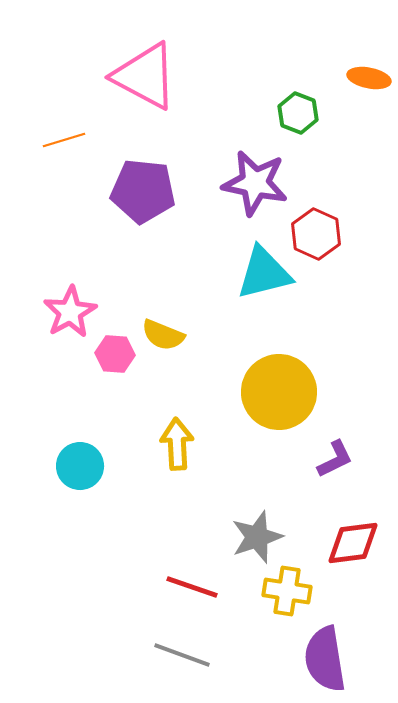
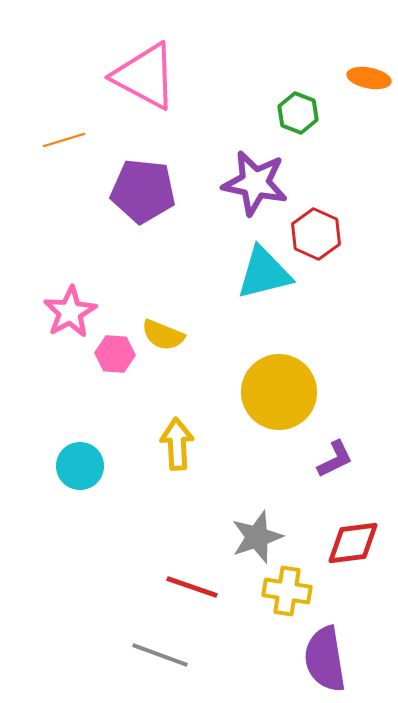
gray line: moved 22 px left
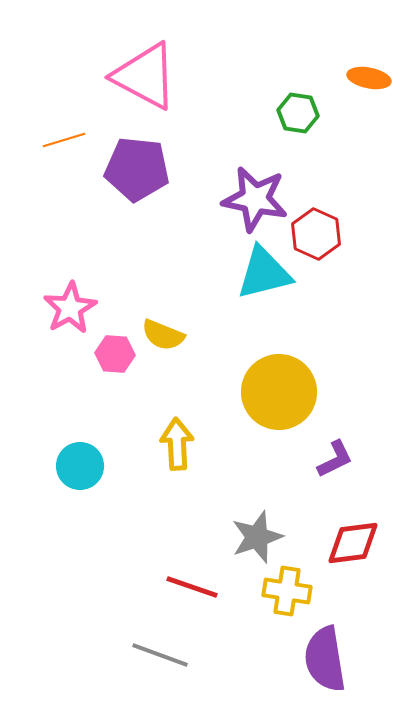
green hexagon: rotated 12 degrees counterclockwise
purple star: moved 16 px down
purple pentagon: moved 6 px left, 22 px up
pink star: moved 4 px up
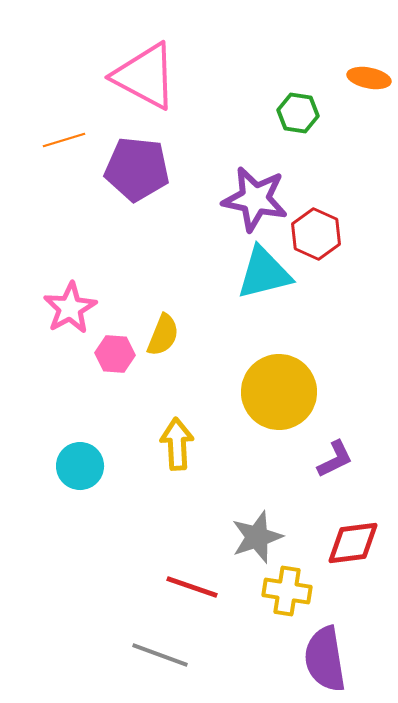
yellow semicircle: rotated 90 degrees counterclockwise
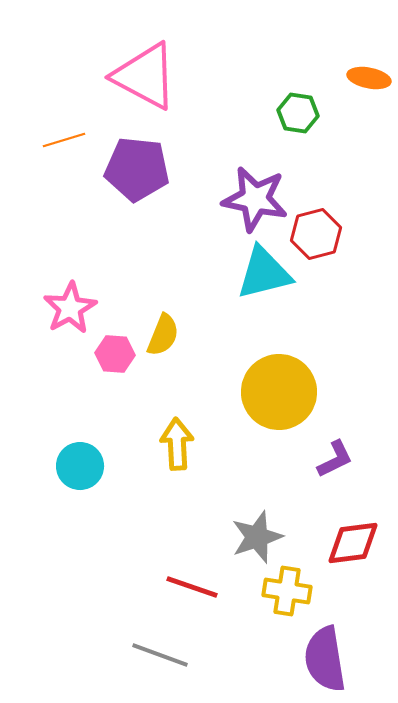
red hexagon: rotated 21 degrees clockwise
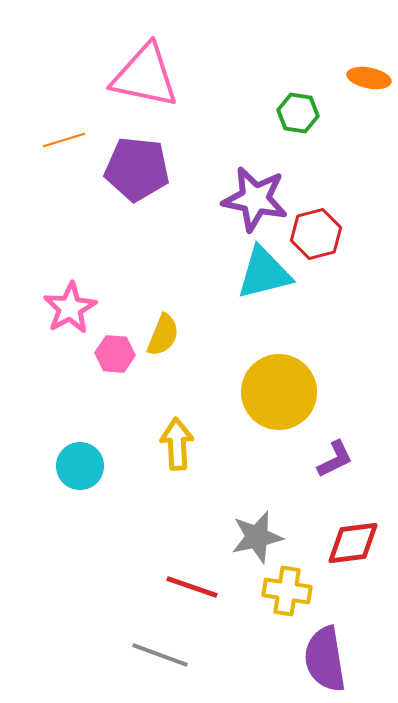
pink triangle: rotated 16 degrees counterclockwise
gray star: rotated 6 degrees clockwise
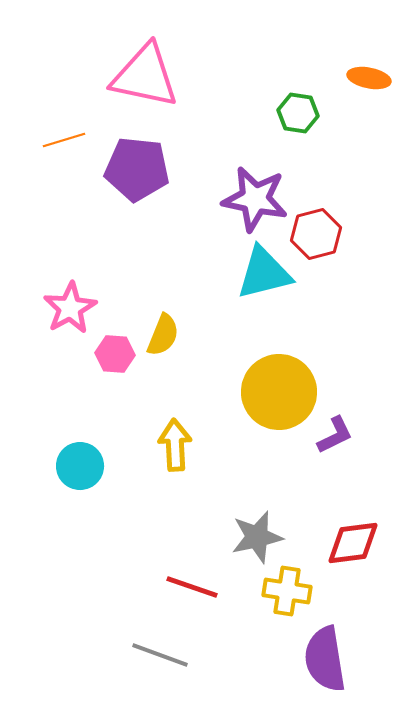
yellow arrow: moved 2 px left, 1 px down
purple L-shape: moved 24 px up
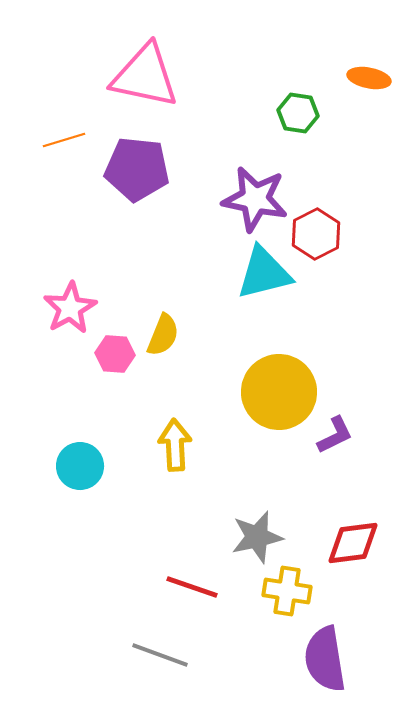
red hexagon: rotated 12 degrees counterclockwise
